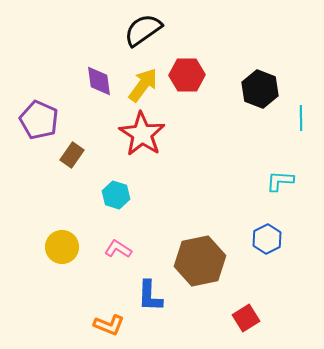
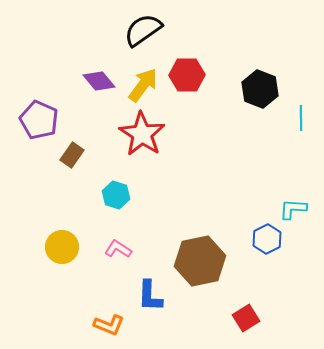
purple diamond: rotated 32 degrees counterclockwise
cyan L-shape: moved 13 px right, 28 px down
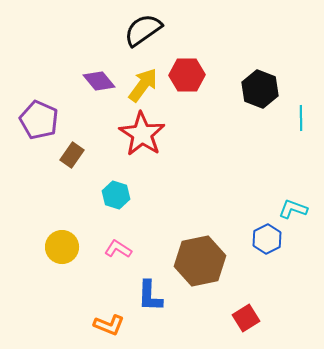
cyan L-shape: rotated 16 degrees clockwise
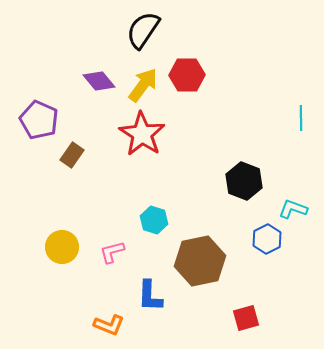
black semicircle: rotated 21 degrees counterclockwise
black hexagon: moved 16 px left, 92 px down
cyan hexagon: moved 38 px right, 25 px down
pink L-shape: moved 6 px left, 3 px down; rotated 48 degrees counterclockwise
red square: rotated 16 degrees clockwise
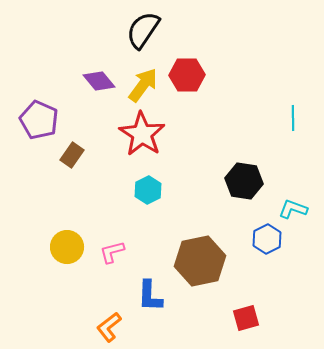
cyan line: moved 8 px left
black hexagon: rotated 12 degrees counterclockwise
cyan hexagon: moved 6 px left, 30 px up; rotated 16 degrees clockwise
yellow circle: moved 5 px right
orange L-shape: moved 2 px down; rotated 120 degrees clockwise
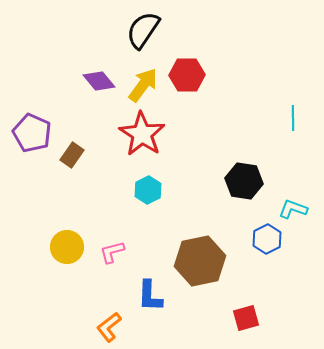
purple pentagon: moved 7 px left, 13 px down
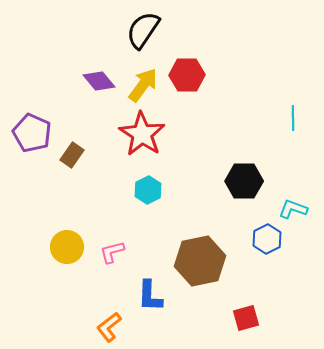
black hexagon: rotated 9 degrees counterclockwise
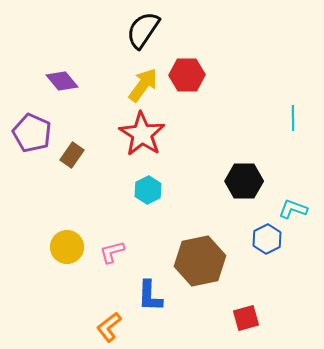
purple diamond: moved 37 px left
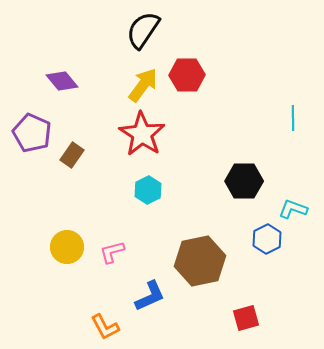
blue L-shape: rotated 116 degrees counterclockwise
orange L-shape: moved 4 px left; rotated 80 degrees counterclockwise
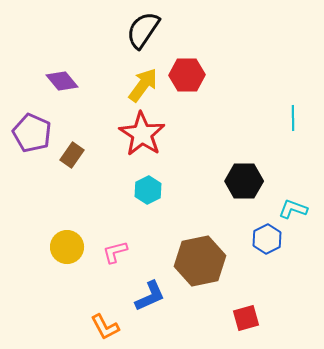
pink L-shape: moved 3 px right
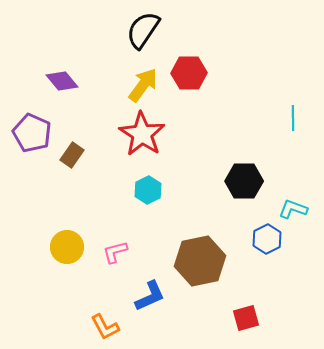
red hexagon: moved 2 px right, 2 px up
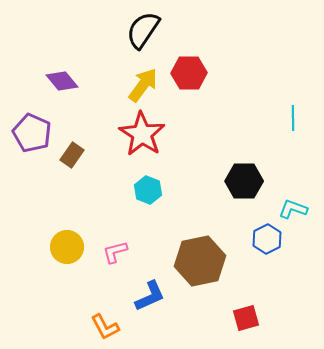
cyan hexagon: rotated 12 degrees counterclockwise
